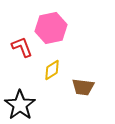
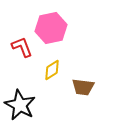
black star: rotated 8 degrees counterclockwise
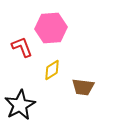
pink hexagon: rotated 8 degrees clockwise
black star: rotated 16 degrees clockwise
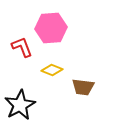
yellow diamond: rotated 55 degrees clockwise
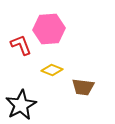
pink hexagon: moved 2 px left, 1 px down
red L-shape: moved 1 px left, 2 px up
black star: moved 1 px right
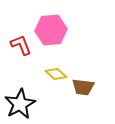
pink hexagon: moved 2 px right, 1 px down
yellow diamond: moved 4 px right, 4 px down; rotated 20 degrees clockwise
black star: moved 1 px left, 1 px up
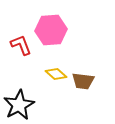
brown trapezoid: moved 6 px up
black star: moved 1 px left, 1 px down
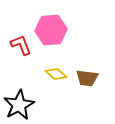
brown trapezoid: moved 4 px right, 3 px up
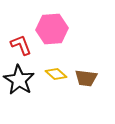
pink hexagon: moved 1 px right, 1 px up
brown trapezoid: moved 1 px left
black star: moved 25 px up; rotated 12 degrees counterclockwise
